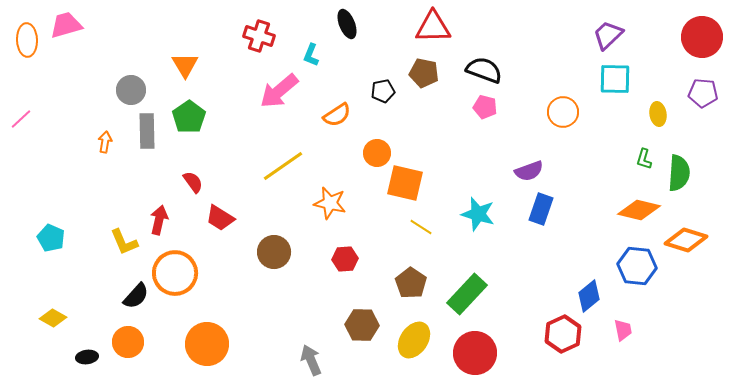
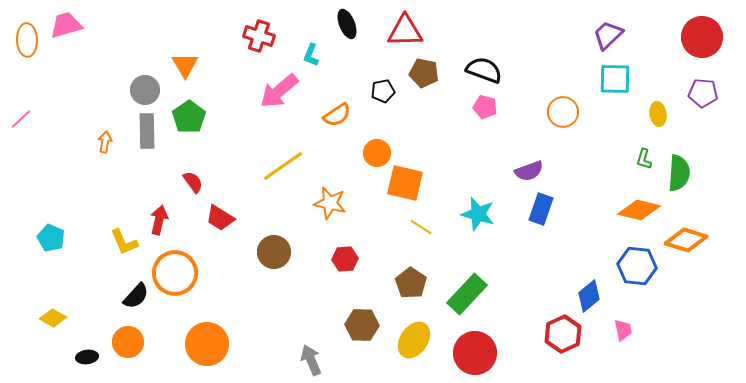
red triangle at (433, 27): moved 28 px left, 4 px down
gray circle at (131, 90): moved 14 px right
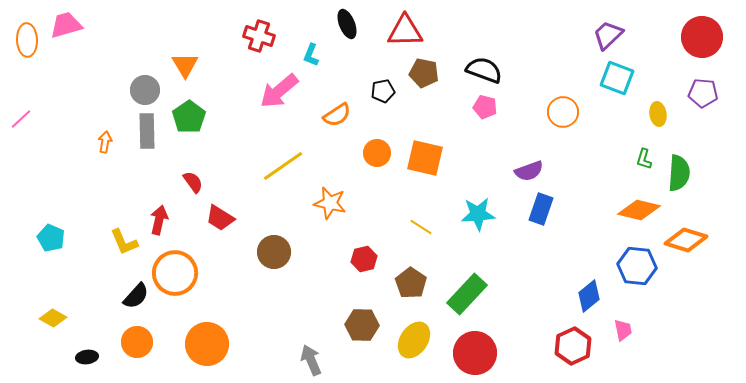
cyan square at (615, 79): moved 2 px right, 1 px up; rotated 20 degrees clockwise
orange square at (405, 183): moved 20 px right, 25 px up
cyan star at (478, 214): rotated 20 degrees counterclockwise
red hexagon at (345, 259): moved 19 px right; rotated 10 degrees counterclockwise
red hexagon at (563, 334): moved 10 px right, 12 px down
orange circle at (128, 342): moved 9 px right
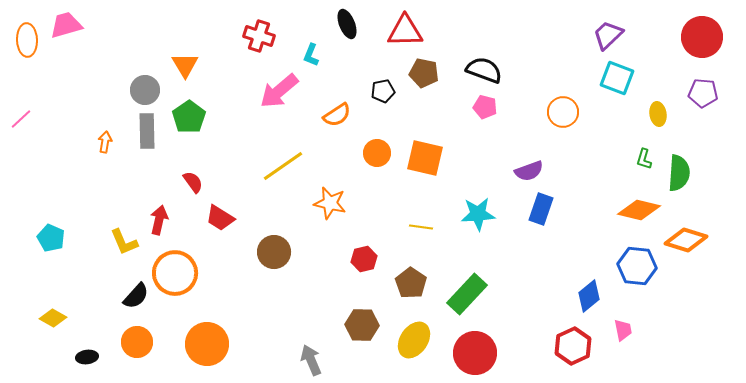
yellow line at (421, 227): rotated 25 degrees counterclockwise
